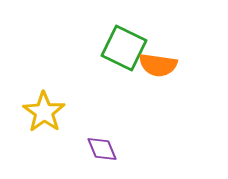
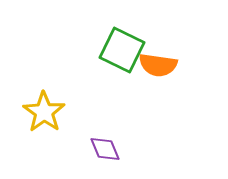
green square: moved 2 px left, 2 px down
purple diamond: moved 3 px right
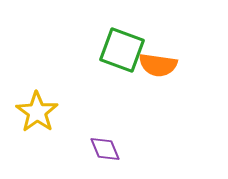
green square: rotated 6 degrees counterclockwise
yellow star: moved 7 px left
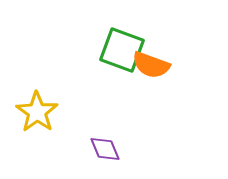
orange semicircle: moved 7 px left; rotated 12 degrees clockwise
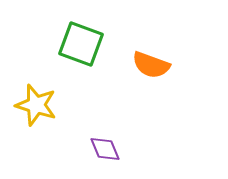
green square: moved 41 px left, 6 px up
yellow star: moved 1 px left, 7 px up; rotated 18 degrees counterclockwise
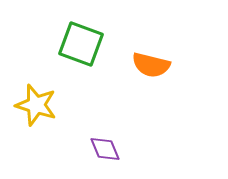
orange semicircle: rotated 6 degrees counterclockwise
